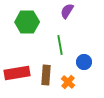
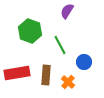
green hexagon: moved 3 px right, 9 px down; rotated 20 degrees clockwise
green line: rotated 18 degrees counterclockwise
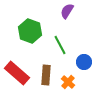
red rectangle: rotated 50 degrees clockwise
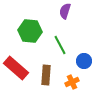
purple semicircle: moved 2 px left; rotated 14 degrees counterclockwise
green hexagon: rotated 15 degrees counterclockwise
blue circle: moved 1 px up
red rectangle: moved 1 px left, 5 px up
orange cross: moved 4 px right; rotated 24 degrees clockwise
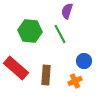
purple semicircle: moved 2 px right
green line: moved 11 px up
orange cross: moved 3 px right, 1 px up
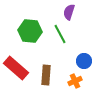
purple semicircle: moved 2 px right, 1 px down
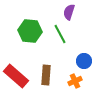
red rectangle: moved 8 px down
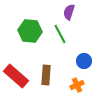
orange cross: moved 2 px right, 4 px down
